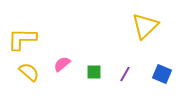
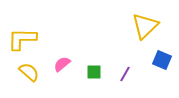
blue square: moved 14 px up
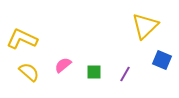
yellow L-shape: rotated 24 degrees clockwise
pink semicircle: moved 1 px right, 1 px down
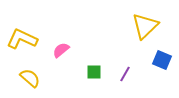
pink semicircle: moved 2 px left, 15 px up
yellow semicircle: moved 1 px right, 6 px down
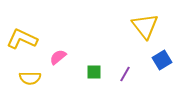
yellow triangle: rotated 24 degrees counterclockwise
pink semicircle: moved 3 px left, 7 px down
blue square: rotated 36 degrees clockwise
yellow semicircle: rotated 140 degrees clockwise
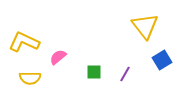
yellow L-shape: moved 2 px right, 3 px down
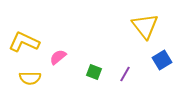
green square: rotated 21 degrees clockwise
